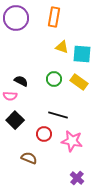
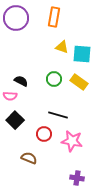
purple cross: rotated 32 degrees counterclockwise
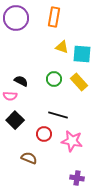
yellow rectangle: rotated 12 degrees clockwise
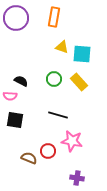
black square: rotated 36 degrees counterclockwise
red circle: moved 4 px right, 17 px down
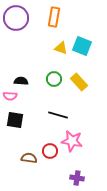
yellow triangle: moved 1 px left, 1 px down
cyan square: moved 8 px up; rotated 18 degrees clockwise
black semicircle: rotated 24 degrees counterclockwise
red circle: moved 2 px right
brown semicircle: rotated 14 degrees counterclockwise
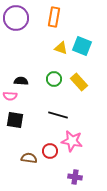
purple cross: moved 2 px left, 1 px up
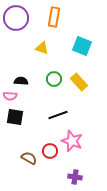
yellow triangle: moved 19 px left
black line: rotated 36 degrees counterclockwise
black square: moved 3 px up
pink star: rotated 10 degrees clockwise
brown semicircle: rotated 21 degrees clockwise
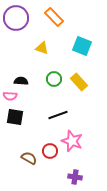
orange rectangle: rotated 54 degrees counterclockwise
